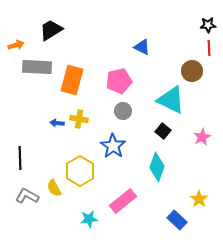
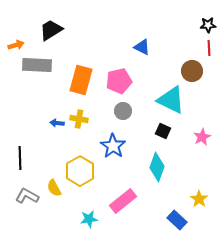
gray rectangle: moved 2 px up
orange rectangle: moved 9 px right
black square: rotated 14 degrees counterclockwise
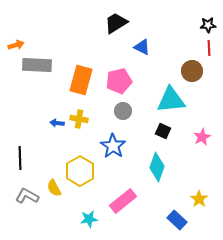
black trapezoid: moved 65 px right, 7 px up
cyan triangle: rotated 32 degrees counterclockwise
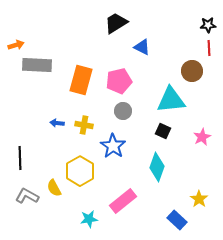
yellow cross: moved 5 px right, 6 px down
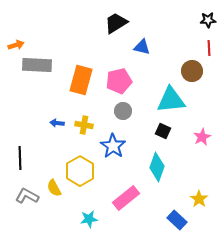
black star: moved 5 px up
blue triangle: rotated 12 degrees counterclockwise
pink rectangle: moved 3 px right, 3 px up
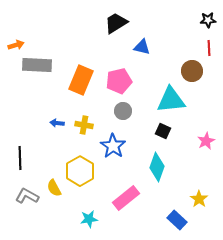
orange rectangle: rotated 8 degrees clockwise
pink star: moved 4 px right, 4 px down
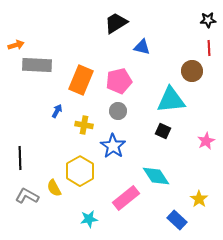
gray circle: moved 5 px left
blue arrow: moved 12 px up; rotated 112 degrees clockwise
cyan diamond: moved 1 px left, 9 px down; rotated 52 degrees counterclockwise
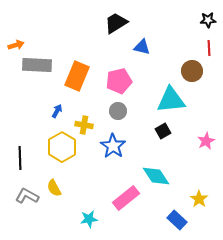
orange rectangle: moved 4 px left, 4 px up
black square: rotated 35 degrees clockwise
yellow hexagon: moved 18 px left, 24 px up
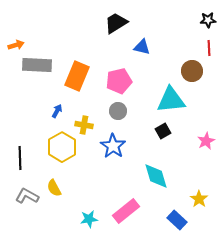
cyan diamond: rotated 16 degrees clockwise
pink rectangle: moved 13 px down
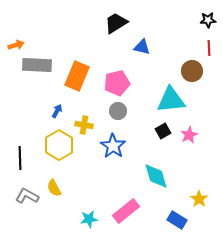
pink pentagon: moved 2 px left, 2 px down
pink star: moved 17 px left, 6 px up
yellow hexagon: moved 3 px left, 2 px up
blue rectangle: rotated 12 degrees counterclockwise
